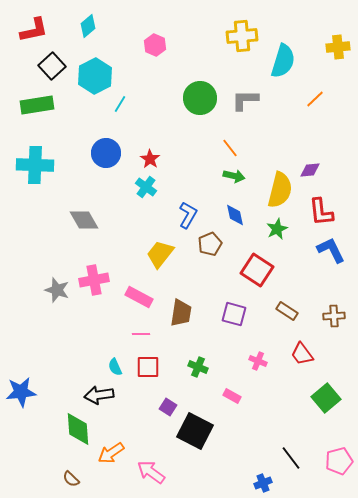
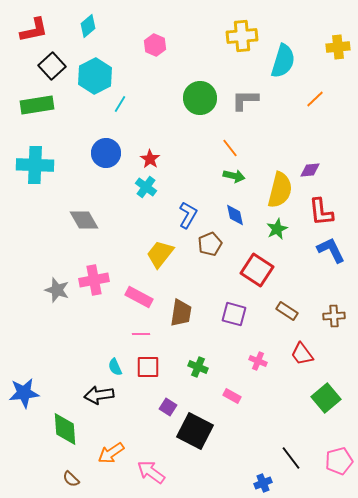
blue star at (21, 392): moved 3 px right, 1 px down
green diamond at (78, 429): moved 13 px left
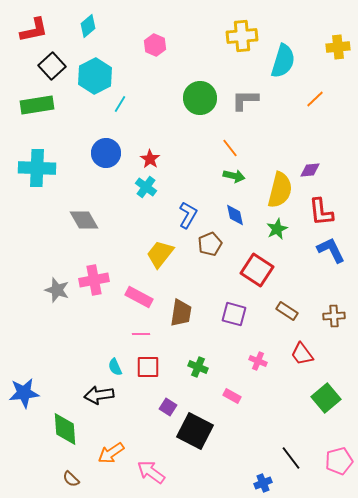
cyan cross at (35, 165): moved 2 px right, 3 px down
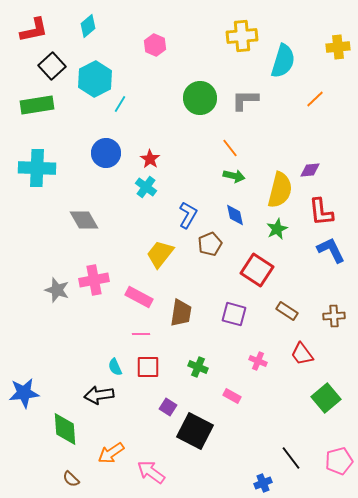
cyan hexagon at (95, 76): moved 3 px down
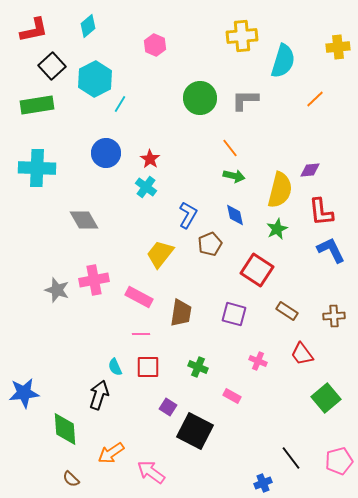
black arrow at (99, 395): rotated 116 degrees clockwise
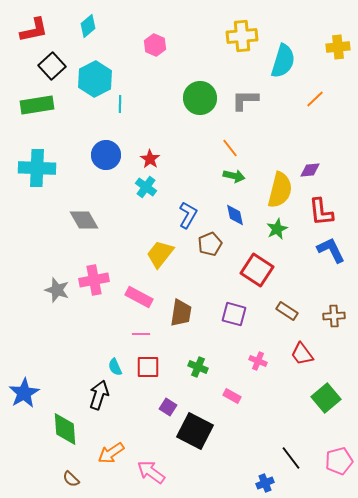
cyan line at (120, 104): rotated 30 degrees counterclockwise
blue circle at (106, 153): moved 2 px down
blue star at (24, 393): rotated 24 degrees counterclockwise
blue cross at (263, 483): moved 2 px right
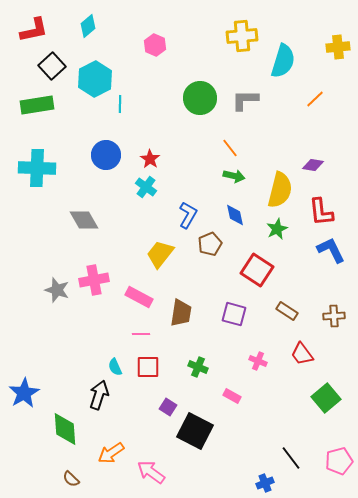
purple diamond at (310, 170): moved 3 px right, 5 px up; rotated 15 degrees clockwise
